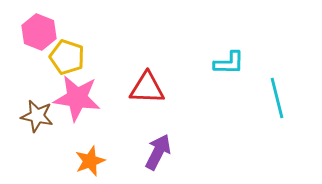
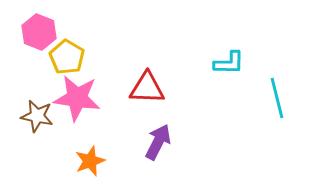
yellow pentagon: rotated 12 degrees clockwise
purple arrow: moved 10 px up
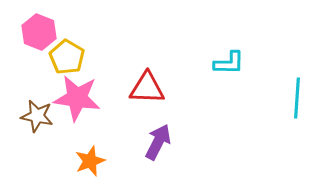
cyan line: moved 20 px right; rotated 18 degrees clockwise
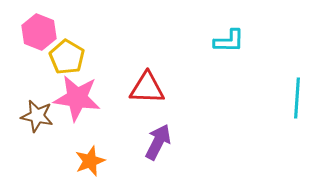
cyan L-shape: moved 22 px up
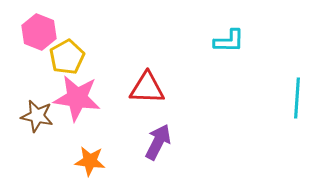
yellow pentagon: rotated 12 degrees clockwise
orange star: rotated 28 degrees clockwise
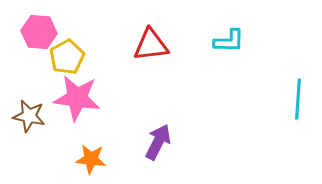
pink hexagon: rotated 16 degrees counterclockwise
red triangle: moved 4 px right, 43 px up; rotated 9 degrees counterclockwise
cyan line: moved 1 px right, 1 px down
brown star: moved 8 px left
orange star: moved 1 px right, 2 px up
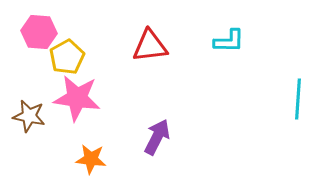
red triangle: moved 1 px left, 1 px down
purple arrow: moved 1 px left, 5 px up
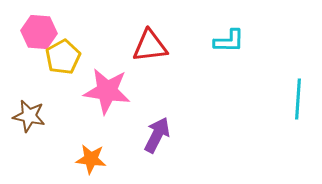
yellow pentagon: moved 4 px left
pink star: moved 30 px right, 7 px up
purple arrow: moved 2 px up
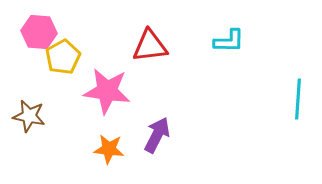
orange star: moved 18 px right, 10 px up
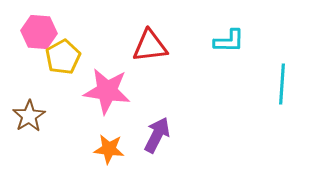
cyan line: moved 16 px left, 15 px up
brown star: rotated 28 degrees clockwise
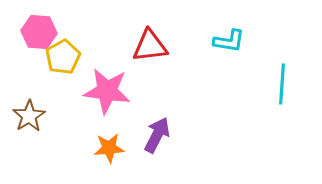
cyan L-shape: rotated 8 degrees clockwise
orange star: moved 1 px up; rotated 12 degrees counterclockwise
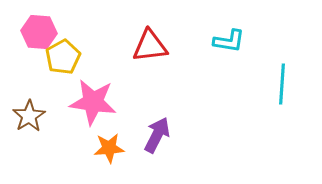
pink star: moved 14 px left, 11 px down
